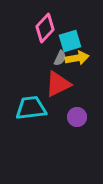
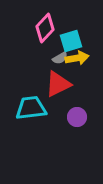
cyan square: moved 1 px right
gray semicircle: rotated 35 degrees clockwise
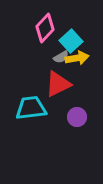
cyan square: rotated 25 degrees counterclockwise
gray semicircle: moved 1 px right, 1 px up
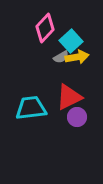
yellow arrow: moved 1 px up
red triangle: moved 11 px right, 13 px down
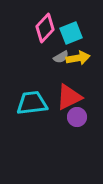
cyan square: moved 8 px up; rotated 20 degrees clockwise
yellow arrow: moved 1 px right, 1 px down
cyan trapezoid: moved 1 px right, 5 px up
